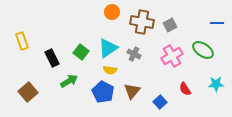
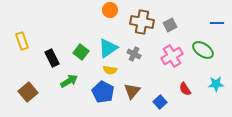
orange circle: moved 2 px left, 2 px up
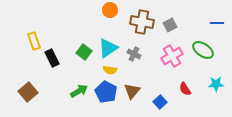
yellow rectangle: moved 12 px right
green square: moved 3 px right
green arrow: moved 10 px right, 10 px down
blue pentagon: moved 3 px right
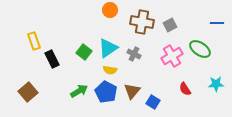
green ellipse: moved 3 px left, 1 px up
black rectangle: moved 1 px down
blue square: moved 7 px left; rotated 16 degrees counterclockwise
